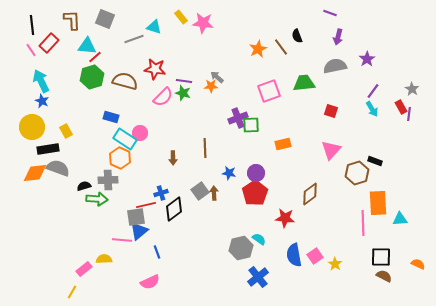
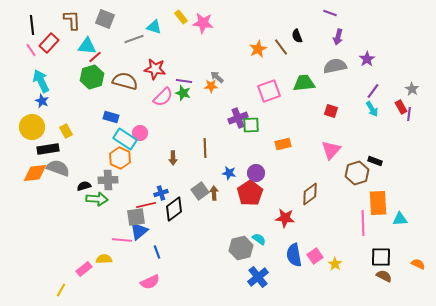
red pentagon at (255, 193): moved 5 px left
yellow line at (72, 292): moved 11 px left, 2 px up
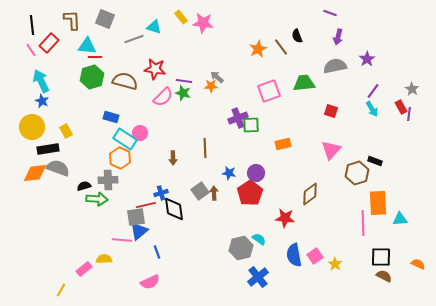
red line at (95, 57): rotated 40 degrees clockwise
black diamond at (174, 209): rotated 60 degrees counterclockwise
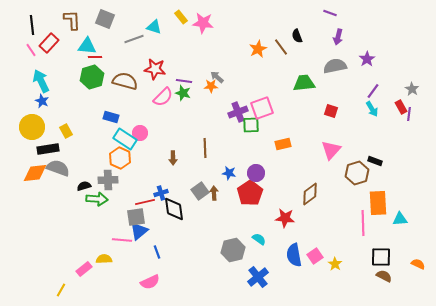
pink square at (269, 91): moved 7 px left, 17 px down
purple cross at (238, 118): moved 6 px up
red line at (146, 205): moved 1 px left, 3 px up
gray hexagon at (241, 248): moved 8 px left, 2 px down
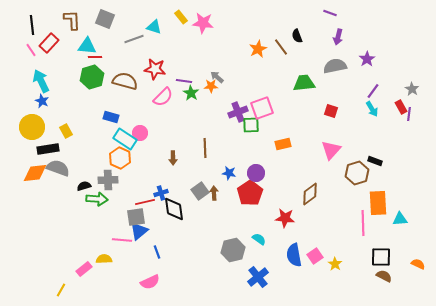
green star at (183, 93): moved 8 px right; rotated 14 degrees clockwise
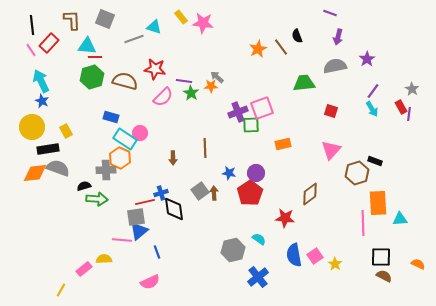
gray cross at (108, 180): moved 2 px left, 10 px up
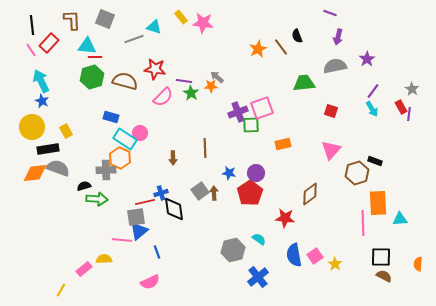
orange semicircle at (418, 264): rotated 112 degrees counterclockwise
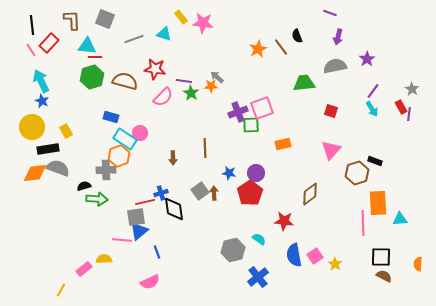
cyan triangle at (154, 27): moved 10 px right, 7 px down
orange hexagon at (120, 158): moved 1 px left, 2 px up; rotated 15 degrees clockwise
red star at (285, 218): moved 1 px left, 3 px down
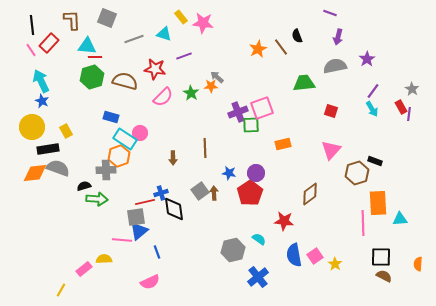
gray square at (105, 19): moved 2 px right, 1 px up
purple line at (184, 81): moved 25 px up; rotated 28 degrees counterclockwise
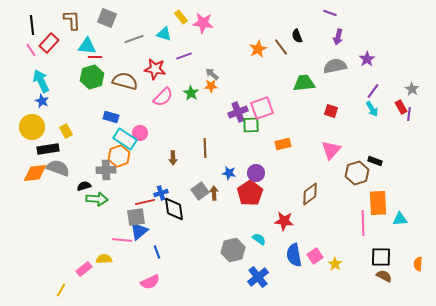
gray arrow at (217, 77): moved 5 px left, 3 px up
